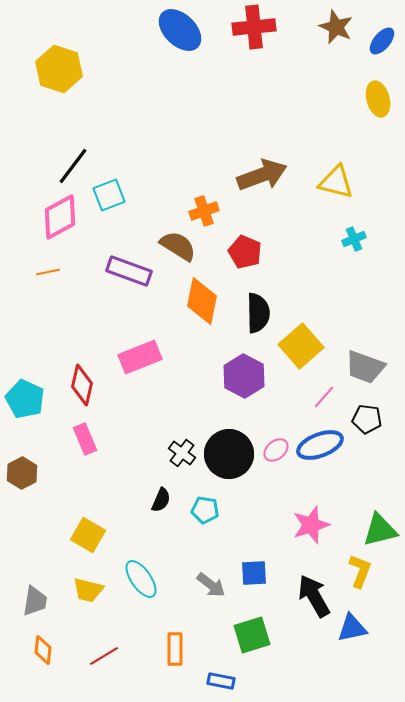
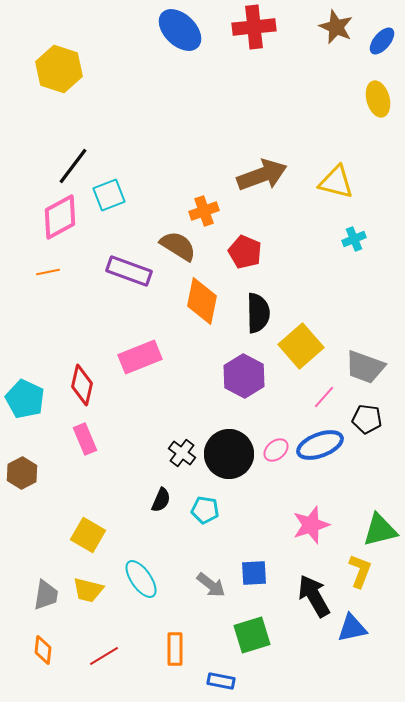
gray trapezoid at (35, 601): moved 11 px right, 6 px up
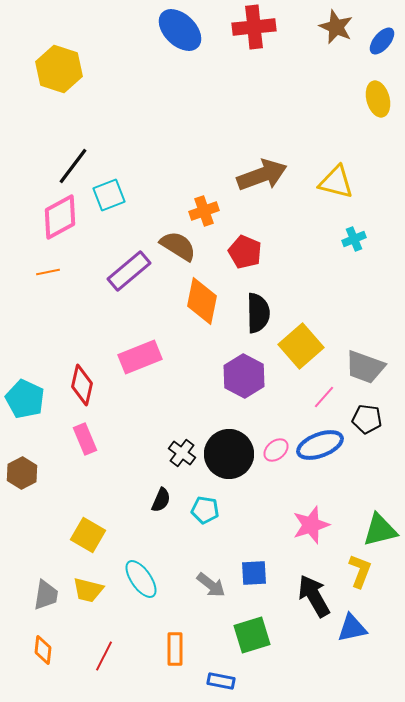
purple rectangle at (129, 271): rotated 60 degrees counterclockwise
red line at (104, 656): rotated 32 degrees counterclockwise
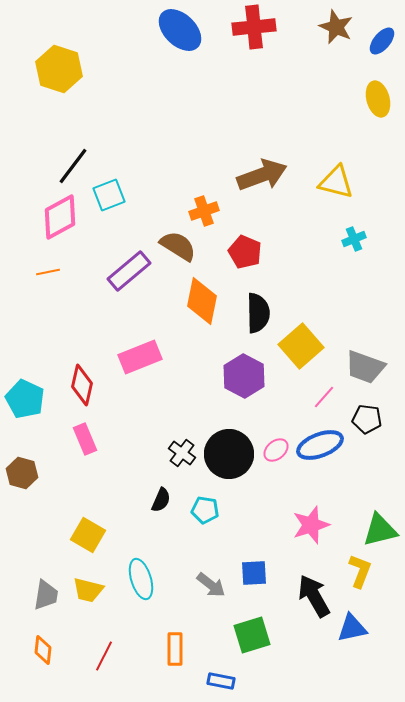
brown hexagon at (22, 473): rotated 16 degrees counterclockwise
cyan ellipse at (141, 579): rotated 18 degrees clockwise
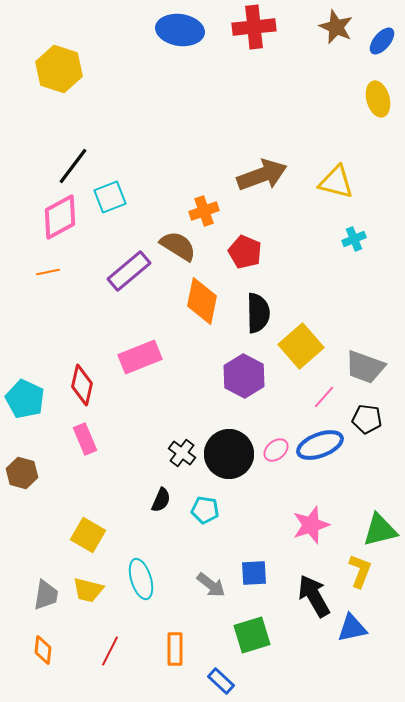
blue ellipse at (180, 30): rotated 36 degrees counterclockwise
cyan square at (109, 195): moved 1 px right, 2 px down
red line at (104, 656): moved 6 px right, 5 px up
blue rectangle at (221, 681): rotated 32 degrees clockwise
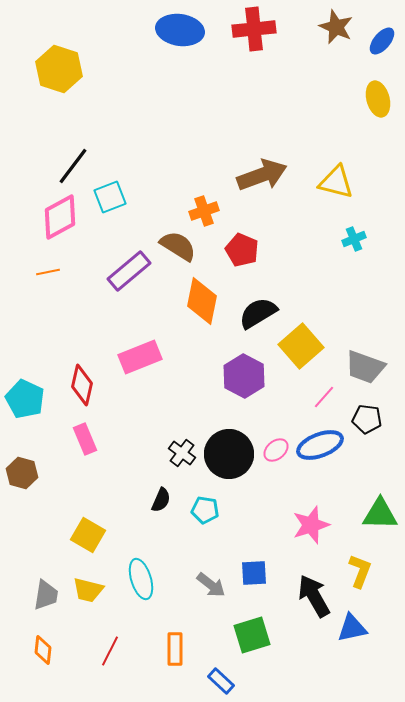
red cross at (254, 27): moved 2 px down
red pentagon at (245, 252): moved 3 px left, 2 px up
black semicircle at (258, 313): rotated 120 degrees counterclockwise
green triangle at (380, 530): moved 16 px up; rotated 15 degrees clockwise
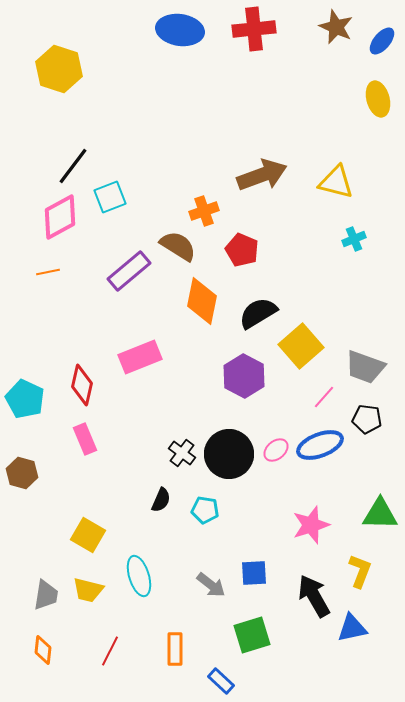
cyan ellipse at (141, 579): moved 2 px left, 3 px up
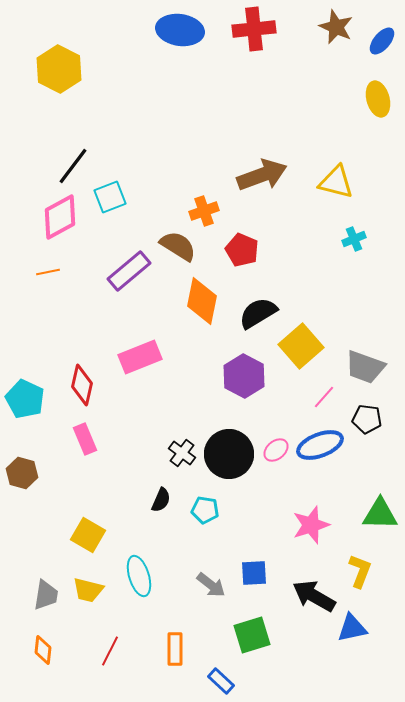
yellow hexagon at (59, 69): rotated 9 degrees clockwise
black arrow at (314, 596): rotated 30 degrees counterclockwise
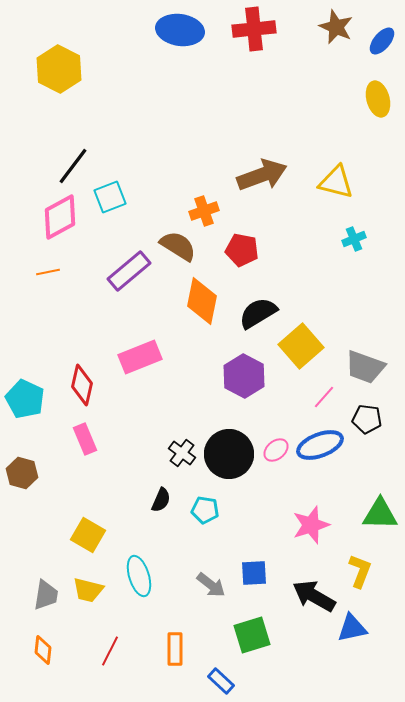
red pentagon at (242, 250): rotated 12 degrees counterclockwise
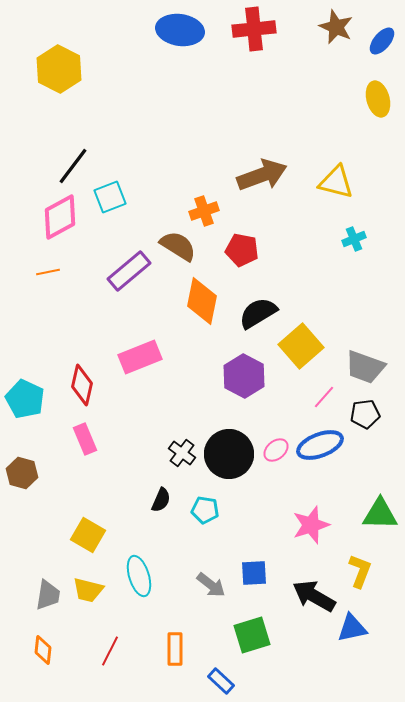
black pentagon at (367, 419): moved 2 px left, 5 px up; rotated 16 degrees counterclockwise
gray trapezoid at (46, 595): moved 2 px right
